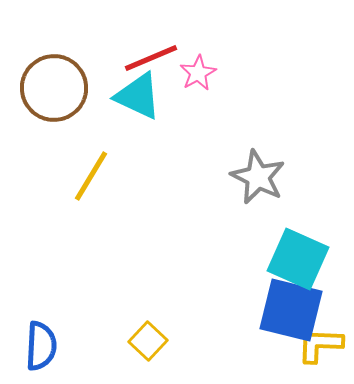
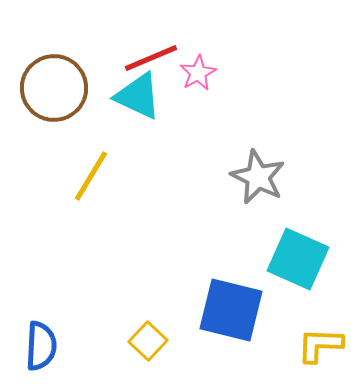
blue square: moved 60 px left
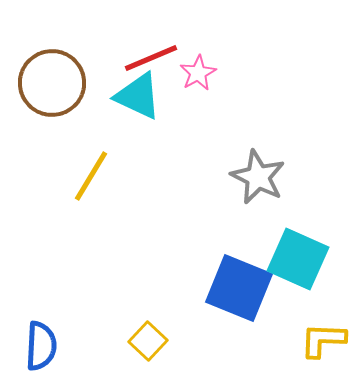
brown circle: moved 2 px left, 5 px up
blue square: moved 8 px right, 22 px up; rotated 8 degrees clockwise
yellow L-shape: moved 3 px right, 5 px up
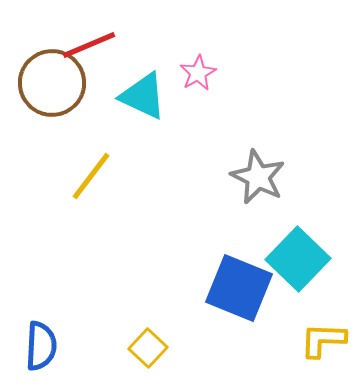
red line: moved 62 px left, 13 px up
cyan triangle: moved 5 px right
yellow line: rotated 6 degrees clockwise
cyan square: rotated 20 degrees clockwise
yellow square: moved 7 px down
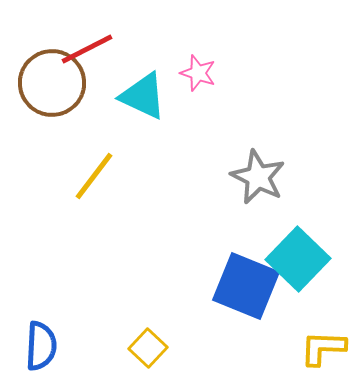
red line: moved 2 px left, 4 px down; rotated 4 degrees counterclockwise
pink star: rotated 24 degrees counterclockwise
yellow line: moved 3 px right
blue square: moved 7 px right, 2 px up
yellow L-shape: moved 8 px down
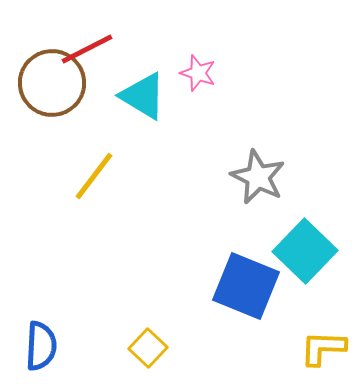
cyan triangle: rotated 6 degrees clockwise
cyan square: moved 7 px right, 8 px up
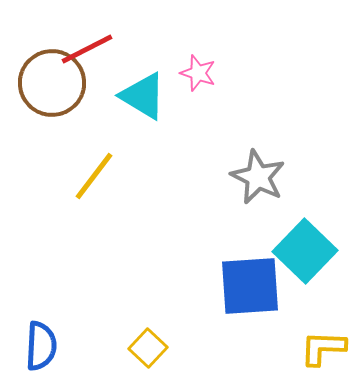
blue square: moved 4 px right; rotated 26 degrees counterclockwise
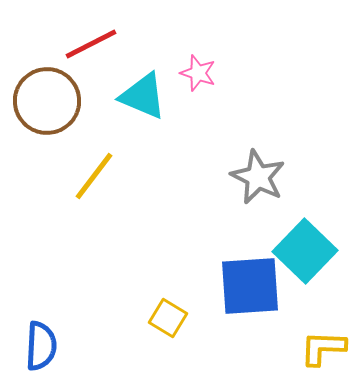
red line: moved 4 px right, 5 px up
brown circle: moved 5 px left, 18 px down
cyan triangle: rotated 8 degrees counterclockwise
yellow square: moved 20 px right, 30 px up; rotated 12 degrees counterclockwise
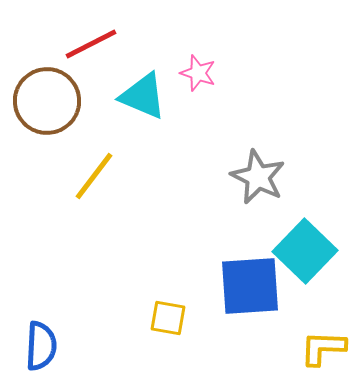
yellow square: rotated 21 degrees counterclockwise
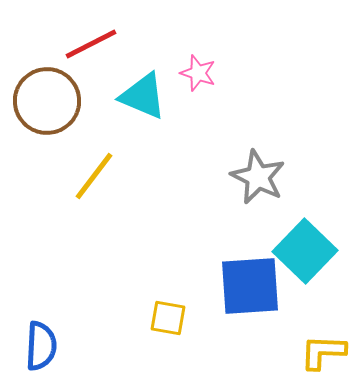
yellow L-shape: moved 4 px down
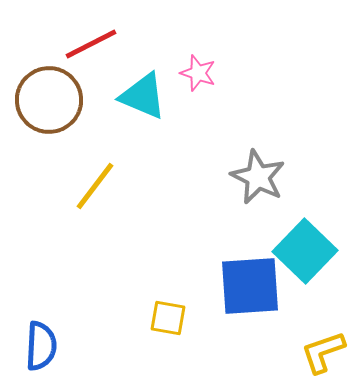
brown circle: moved 2 px right, 1 px up
yellow line: moved 1 px right, 10 px down
yellow L-shape: rotated 21 degrees counterclockwise
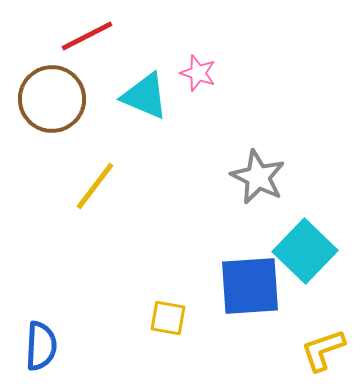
red line: moved 4 px left, 8 px up
cyan triangle: moved 2 px right
brown circle: moved 3 px right, 1 px up
yellow L-shape: moved 2 px up
